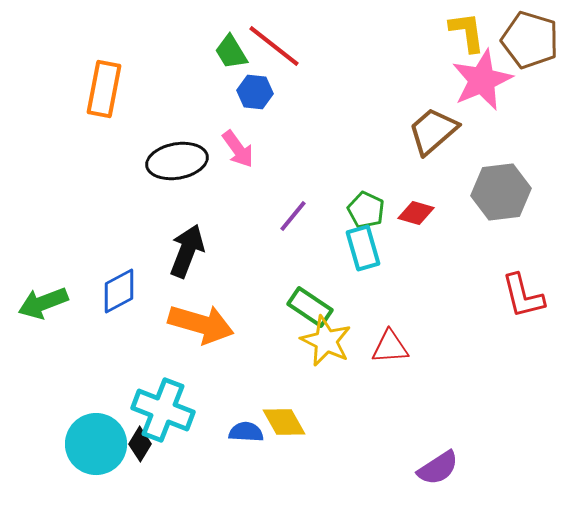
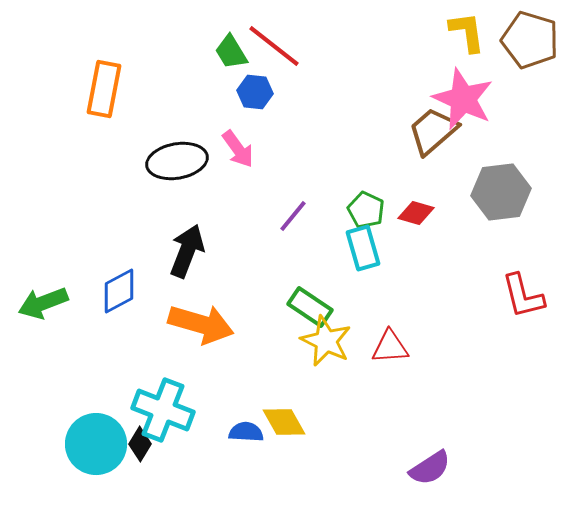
pink star: moved 19 px left, 19 px down; rotated 24 degrees counterclockwise
purple semicircle: moved 8 px left
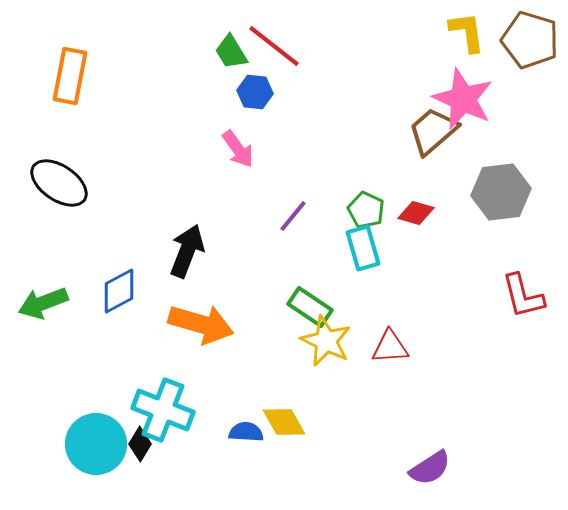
orange rectangle: moved 34 px left, 13 px up
black ellipse: moved 118 px left, 22 px down; rotated 44 degrees clockwise
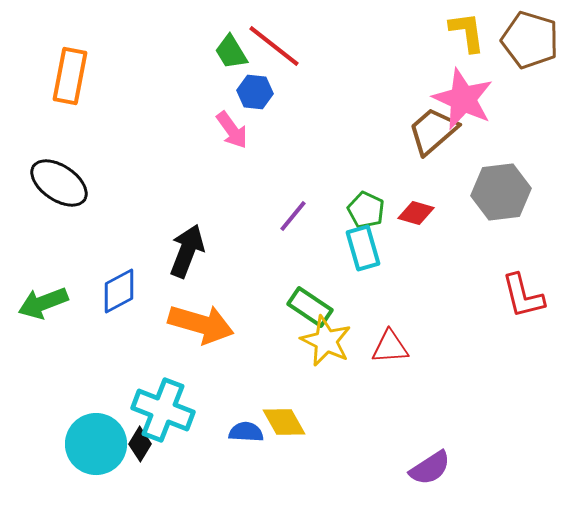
pink arrow: moved 6 px left, 19 px up
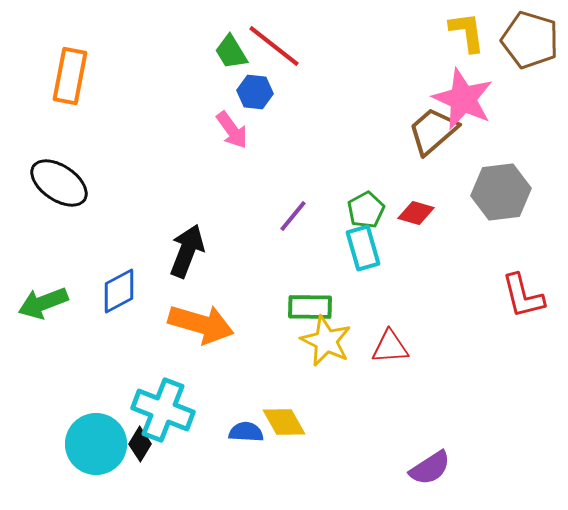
green pentagon: rotated 18 degrees clockwise
green rectangle: rotated 33 degrees counterclockwise
